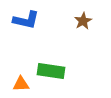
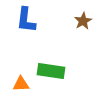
blue L-shape: rotated 84 degrees clockwise
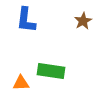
orange triangle: moved 1 px up
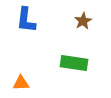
green rectangle: moved 23 px right, 8 px up
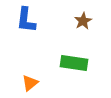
orange triangle: moved 9 px right; rotated 36 degrees counterclockwise
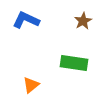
blue L-shape: rotated 108 degrees clockwise
orange triangle: moved 1 px right, 2 px down
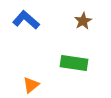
blue L-shape: rotated 16 degrees clockwise
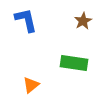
blue L-shape: rotated 36 degrees clockwise
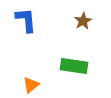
blue L-shape: rotated 8 degrees clockwise
green rectangle: moved 3 px down
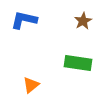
blue L-shape: moved 2 px left; rotated 72 degrees counterclockwise
green rectangle: moved 4 px right, 3 px up
